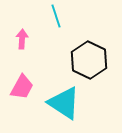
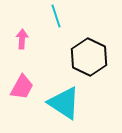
black hexagon: moved 3 px up
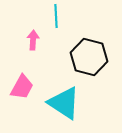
cyan line: rotated 15 degrees clockwise
pink arrow: moved 11 px right, 1 px down
black hexagon: rotated 12 degrees counterclockwise
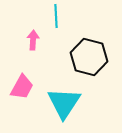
cyan triangle: rotated 30 degrees clockwise
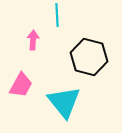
cyan line: moved 1 px right, 1 px up
pink trapezoid: moved 1 px left, 2 px up
cyan triangle: moved 1 px up; rotated 12 degrees counterclockwise
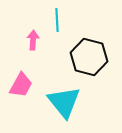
cyan line: moved 5 px down
